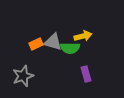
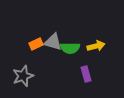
yellow arrow: moved 13 px right, 10 px down
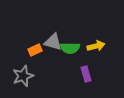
orange rectangle: moved 1 px left, 6 px down
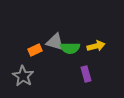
gray triangle: moved 2 px right
gray star: rotated 20 degrees counterclockwise
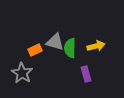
green semicircle: rotated 90 degrees clockwise
gray star: moved 1 px left, 3 px up
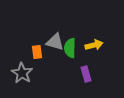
yellow arrow: moved 2 px left, 1 px up
orange rectangle: moved 2 px right, 2 px down; rotated 72 degrees counterclockwise
